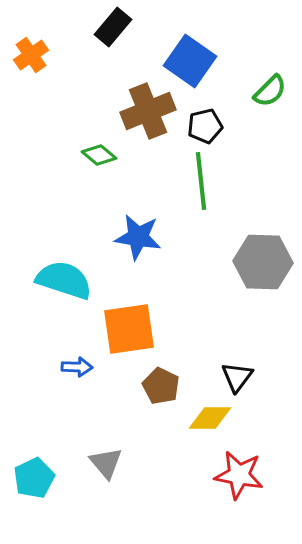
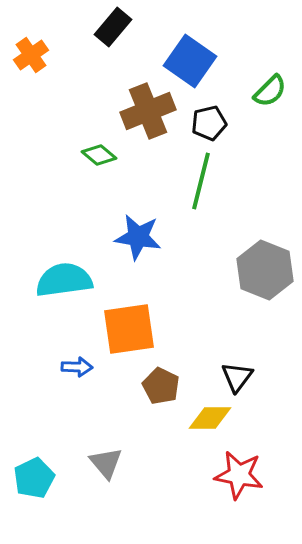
black pentagon: moved 4 px right, 3 px up
green line: rotated 20 degrees clockwise
gray hexagon: moved 2 px right, 8 px down; rotated 20 degrees clockwise
cyan semicircle: rotated 26 degrees counterclockwise
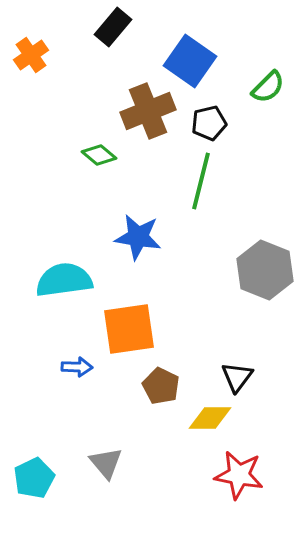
green semicircle: moved 2 px left, 4 px up
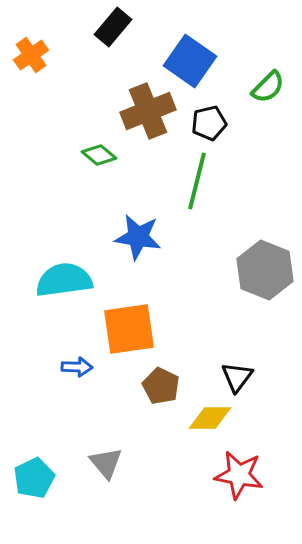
green line: moved 4 px left
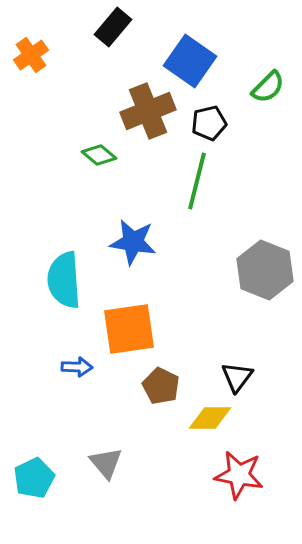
blue star: moved 5 px left, 5 px down
cyan semicircle: rotated 86 degrees counterclockwise
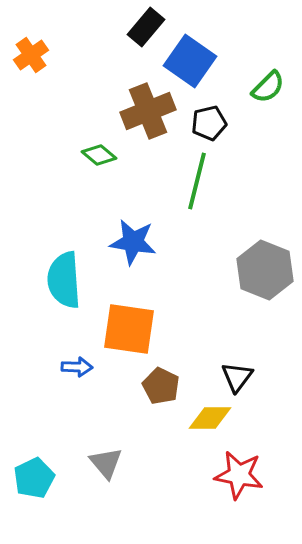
black rectangle: moved 33 px right
orange square: rotated 16 degrees clockwise
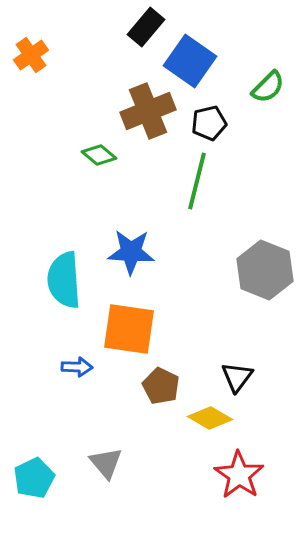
blue star: moved 2 px left, 10 px down; rotated 6 degrees counterclockwise
yellow diamond: rotated 30 degrees clockwise
red star: rotated 24 degrees clockwise
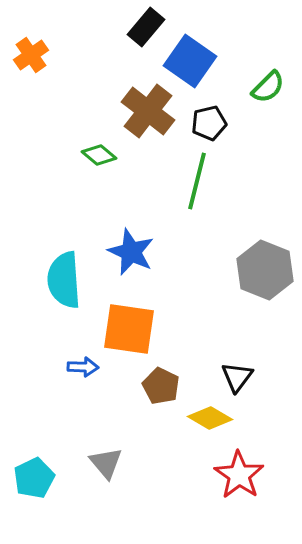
brown cross: rotated 30 degrees counterclockwise
blue star: rotated 21 degrees clockwise
blue arrow: moved 6 px right
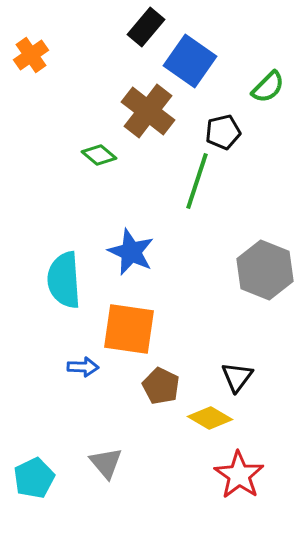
black pentagon: moved 14 px right, 9 px down
green line: rotated 4 degrees clockwise
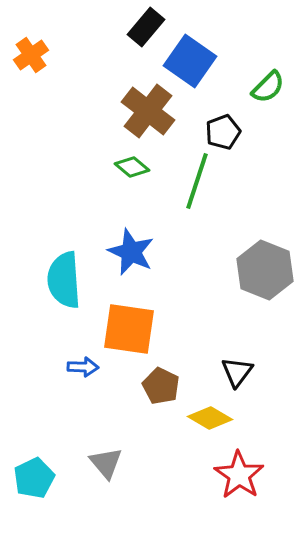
black pentagon: rotated 8 degrees counterclockwise
green diamond: moved 33 px right, 12 px down
black triangle: moved 5 px up
